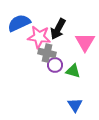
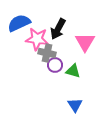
pink star: moved 2 px left, 2 px down
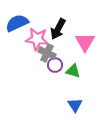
blue semicircle: moved 2 px left
gray cross: rotated 12 degrees clockwise
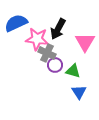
blue semicircle: moved 1 px left
blue triangle: moved 4 px right, 13 px up
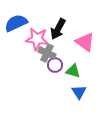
pink triangle: rotated 25 degrees counterclockwise
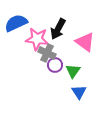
green triangle: rotated 49 degrees clockwise
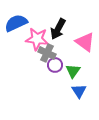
blue triangle: moved 1 px up
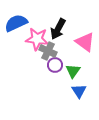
gray cross: moved 1 px right, 2 px up
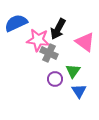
pink star: moved 1 px right, 1 px down
gray cross: moved 1 px right, 2 px down
purple circle: moved 14 px down
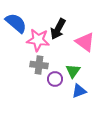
blue semicircle: rotated 65 degrees clockwise
gray cross: moved 10 px left, 12 px down; rotated 18 degrees counterclockwise
blue triangle: rotated 42 degrees clockwise
